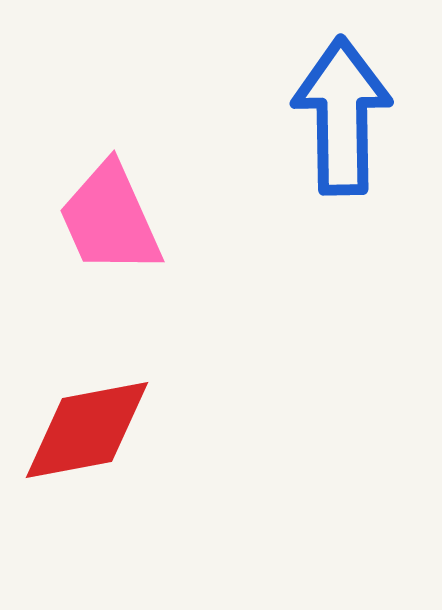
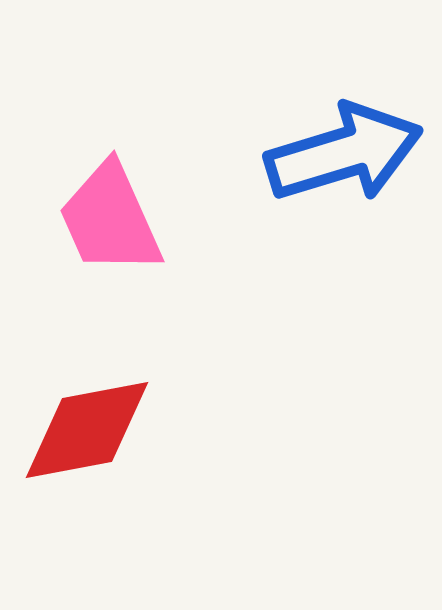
blue arrow: moved 2 px right, 37 px down; rotated 74 degrees clockwise
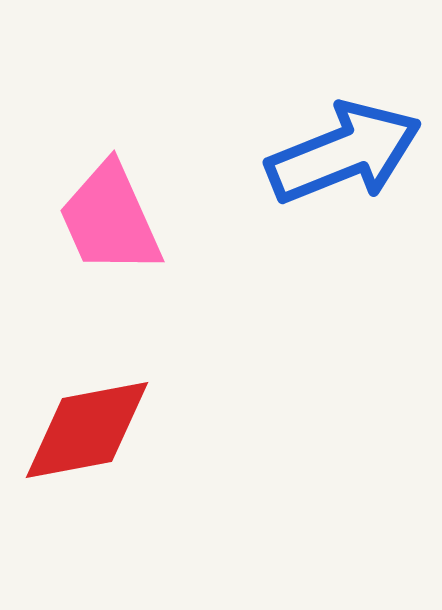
blue arrow: rotated 5 degrees counterclockwise
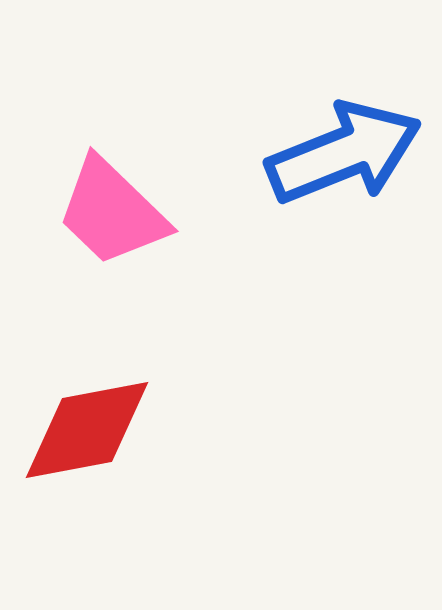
pink trapezoid: moved 2 px right, 7 px up; rotated 22 degrees counterclockwise
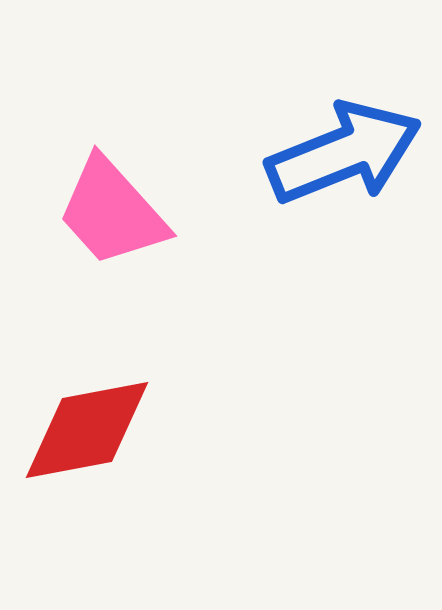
pink trapezoid: rotated 4 degrees clockwise
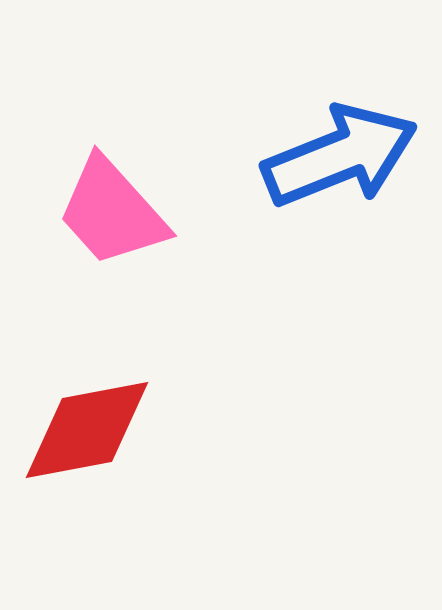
blue arrow: moved 4 px left, 3 px down
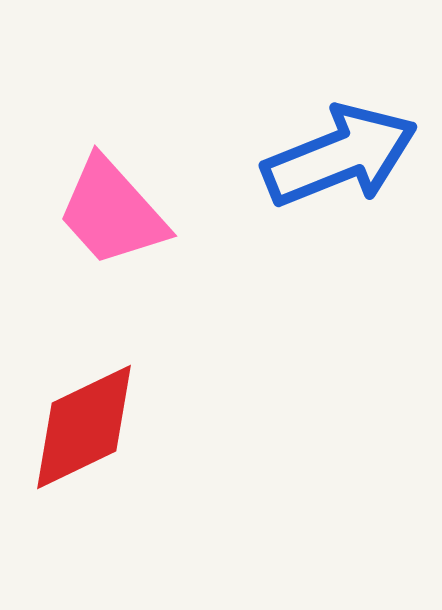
red diamond: moved 3 px left, 3 px up; rotated 15 degrees counterclockwise
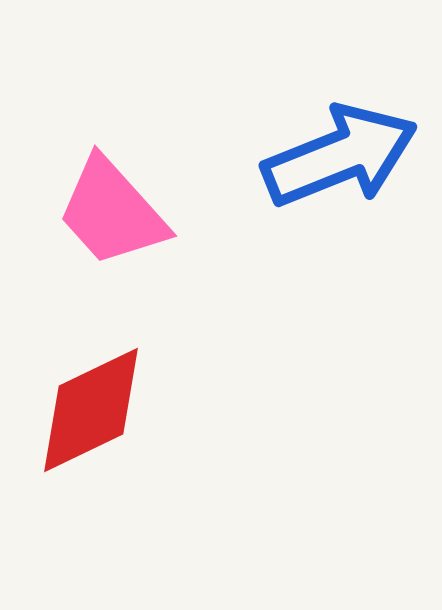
red diamond: moved 7 px right, 17 px up
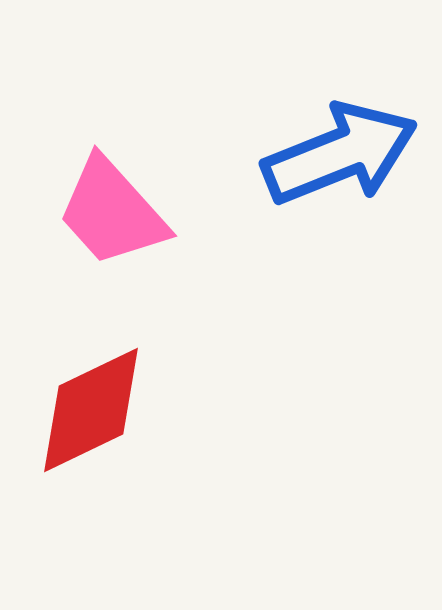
blue arrow: moved 2 px up
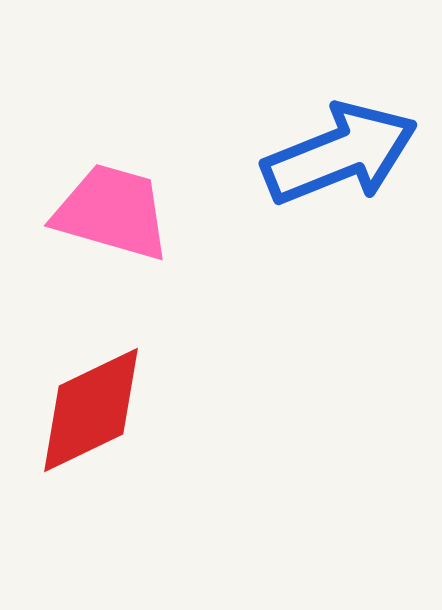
pink trapezoid: rotated 148 degrees clockwise
